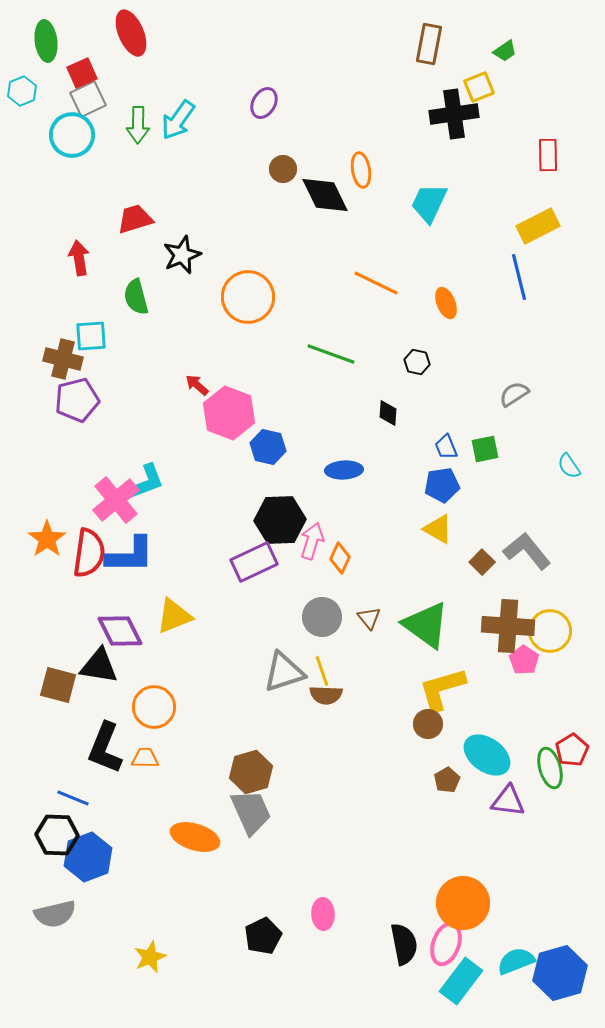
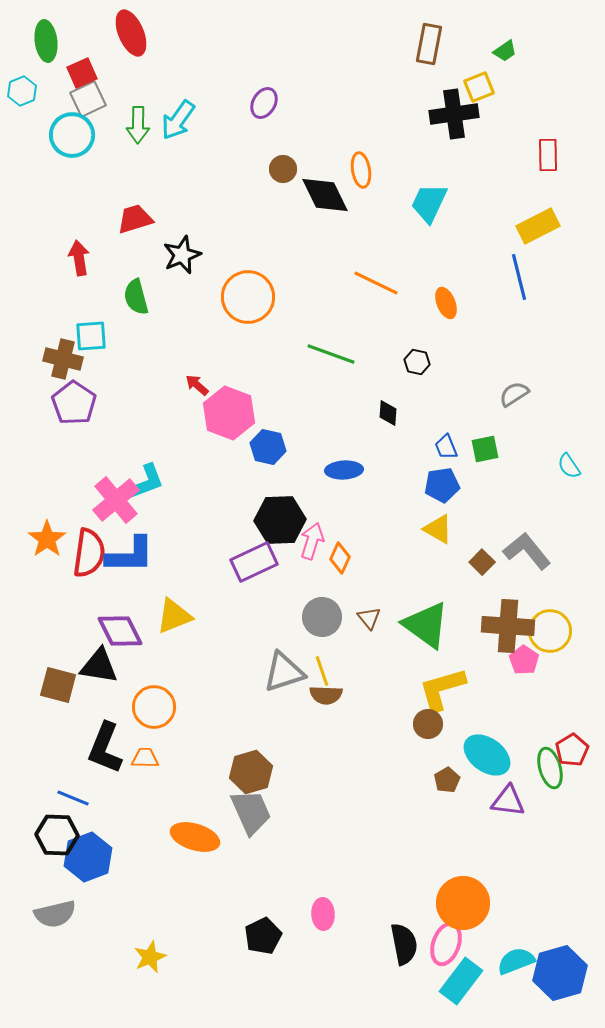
purple pentagon at (77, 400): moved 3 px left, 3 px down; rotated 24 degrees counterclockwise
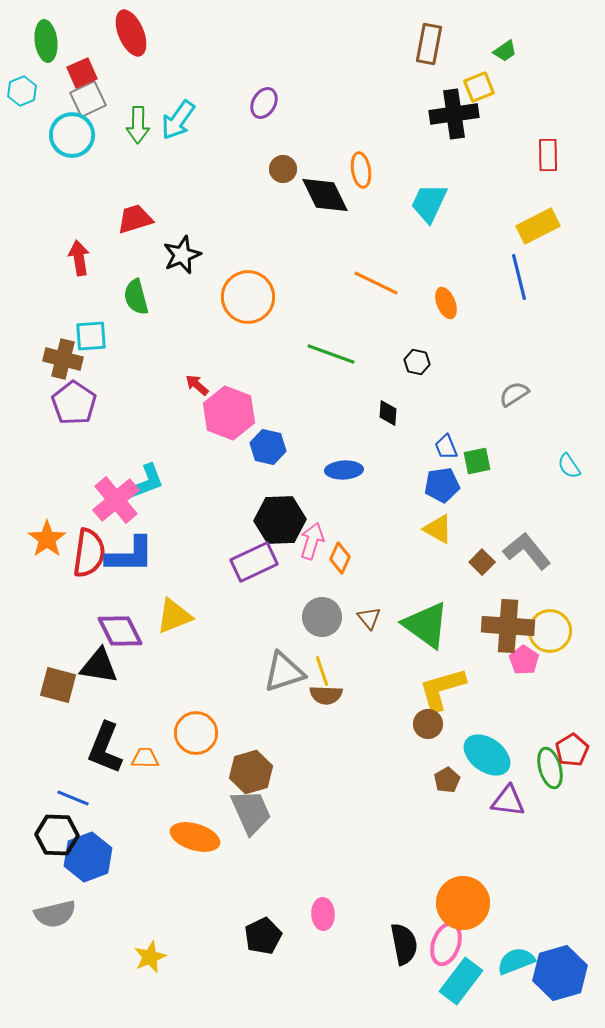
green square at (485, 449): moved 8 px left, 12 px down
orange circle at (154, 707): moved 42 px right, 26 px down
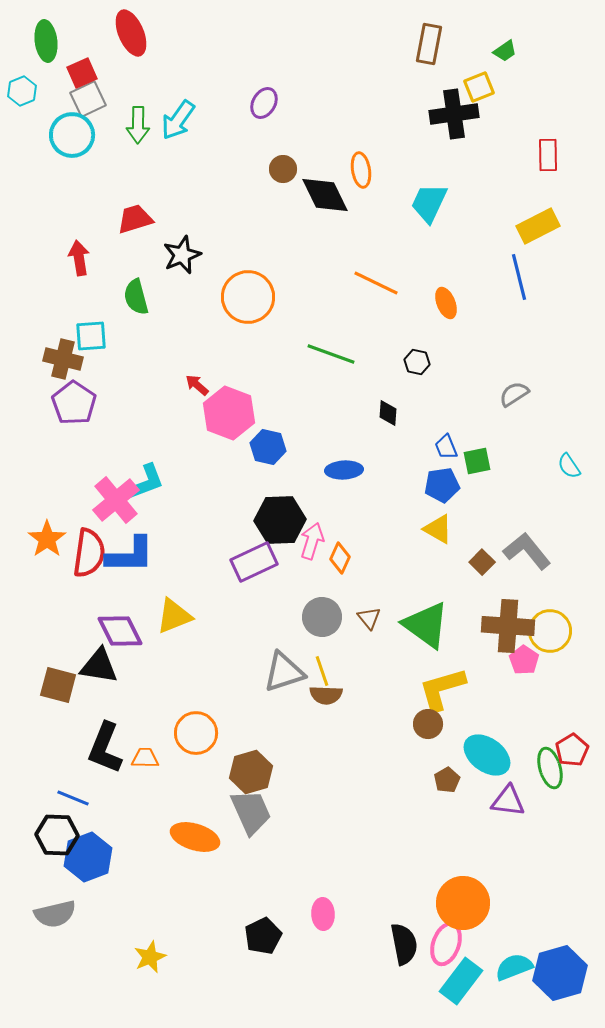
cyan semicircle at (516, 961): moved 2 px left, 6 px down
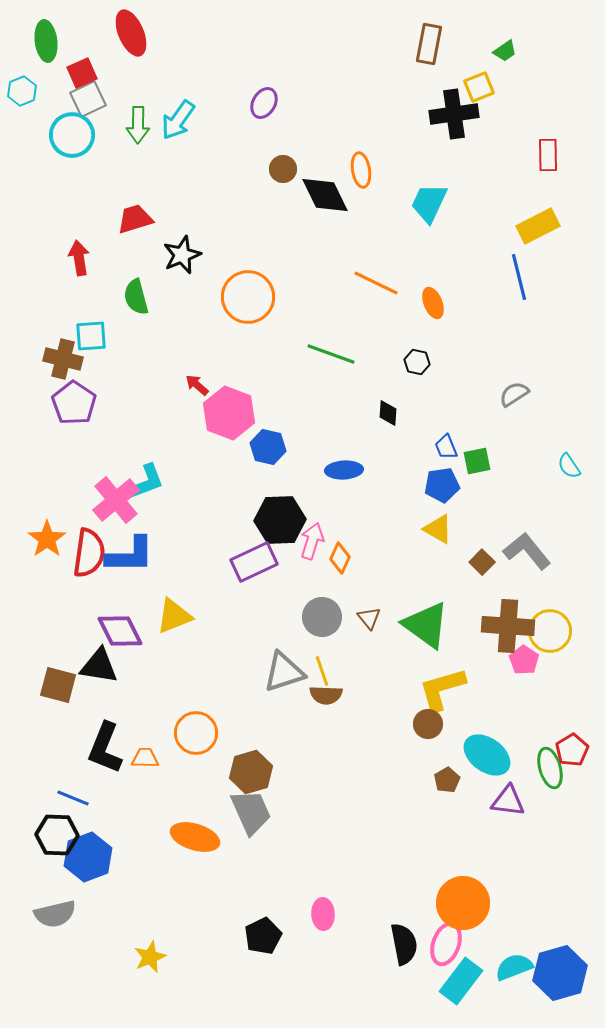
orange ellipse at (446, 303): moved 13 px left
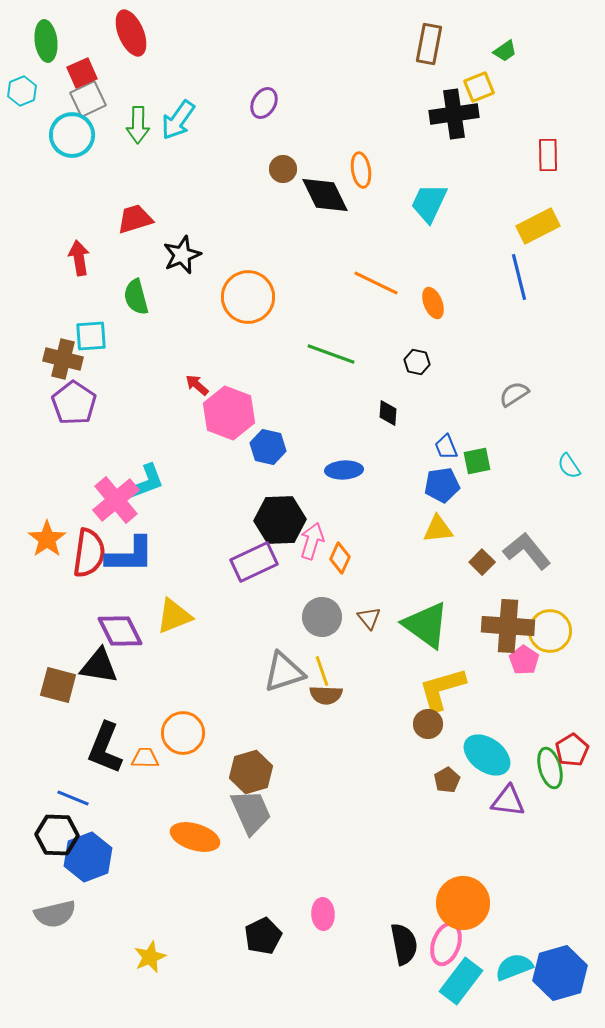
yellow triangle at (438, 529): rotated 36 degrees counterclockwise
orange circle at (196, 733): moved 13 px left
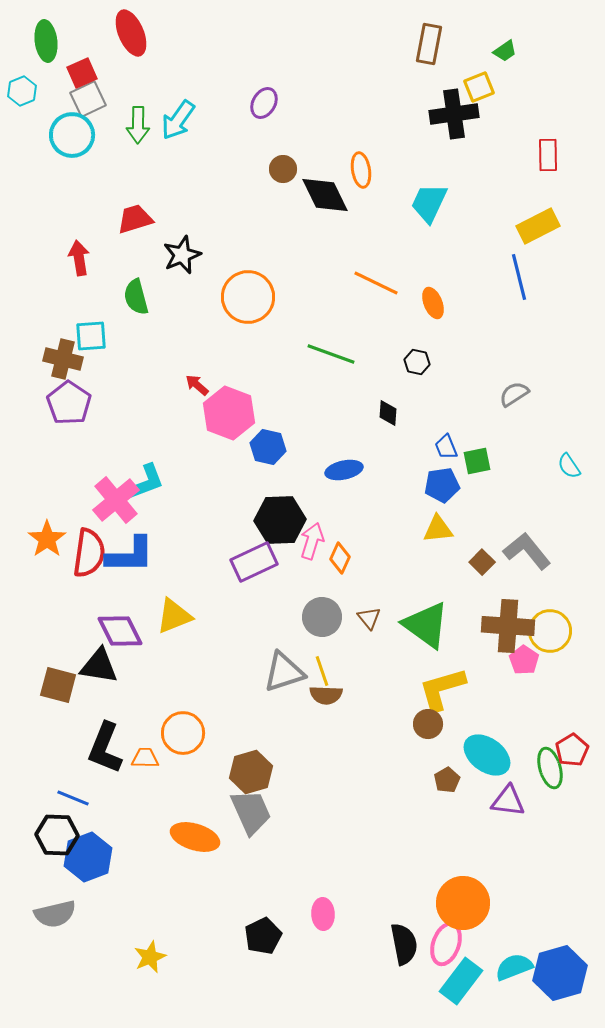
purple pentagon at (74, 403): moved 5 px left
blue ellipse at (344, 470): rotated 9 degrees counterclockwise
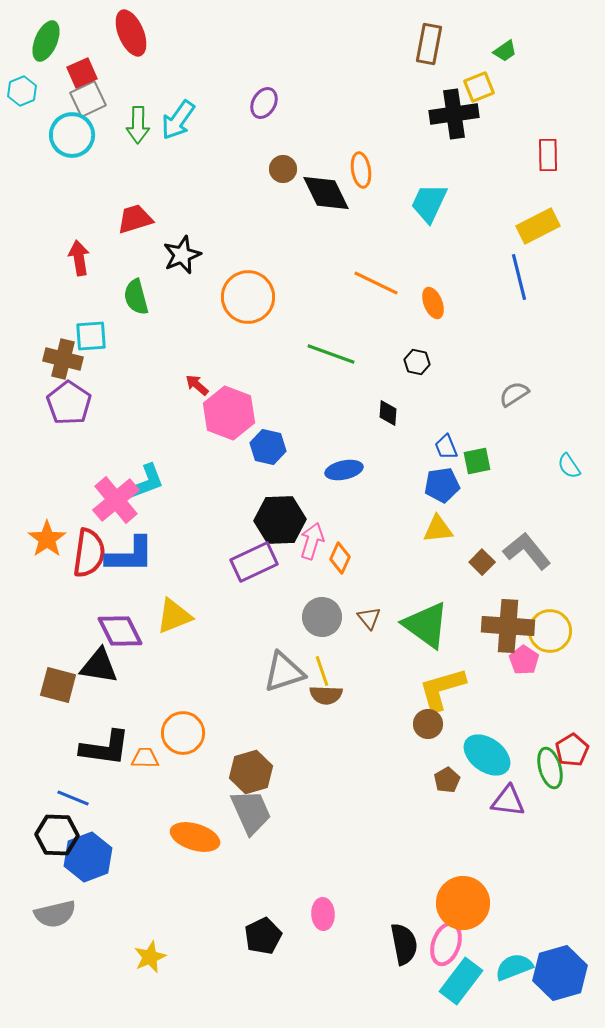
green ellipse at (46, 41): rotated 30 degrees clockwise
black diamond at (325, 195): moved 1 px right, 2 px up
black L-shape at (105, 748): rotated 104 degrees counterclockwise
